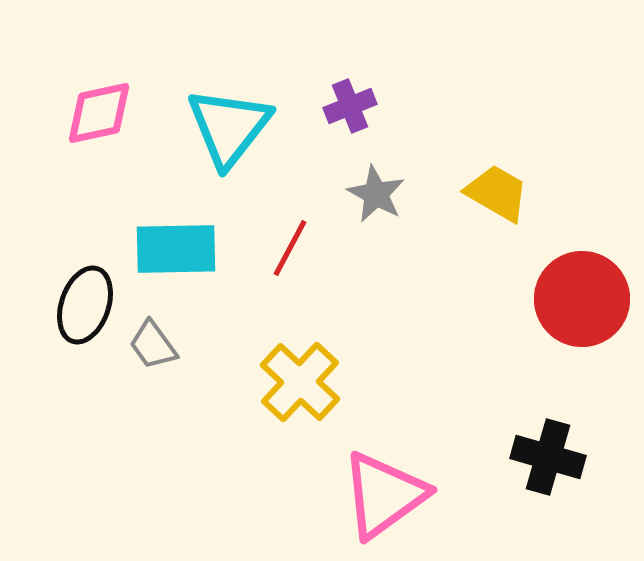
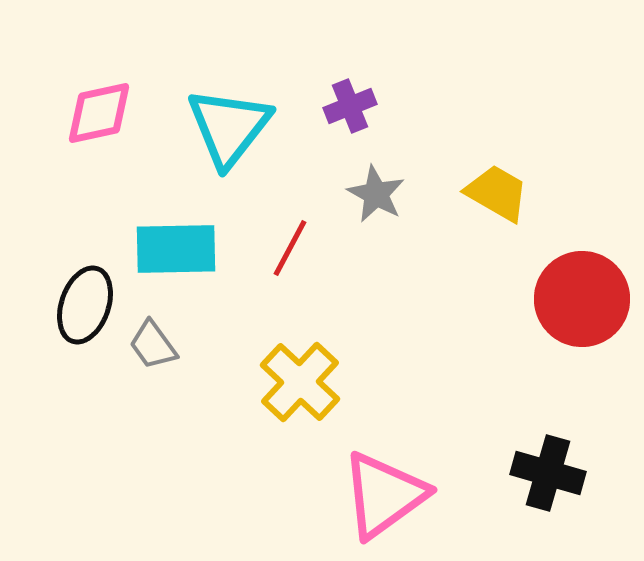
black cross: moved 16 px down
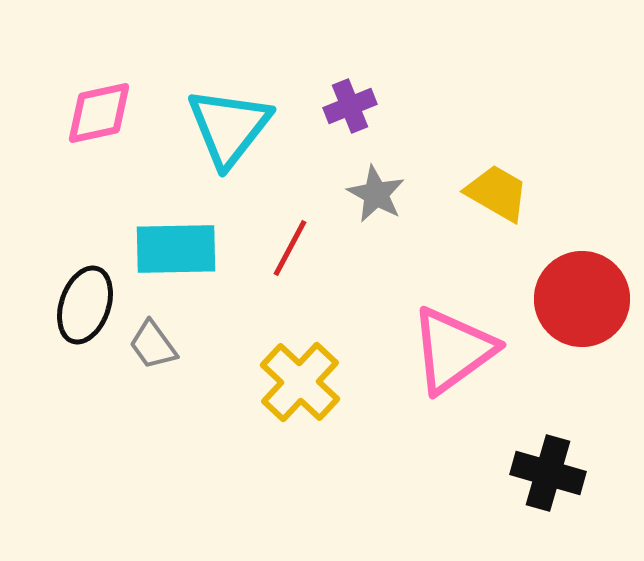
pink triangle: moved 69 px right, 145 px up
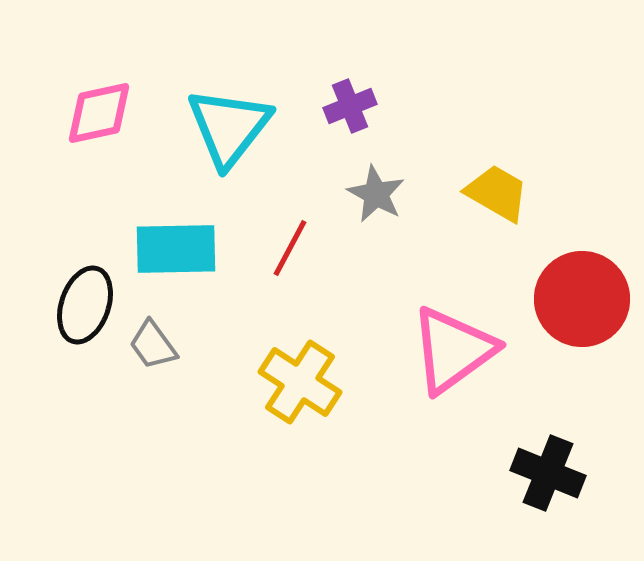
yellow cross: rotated 10 degrees counterclockwise
black cross: rotated 6 degrees clockwise
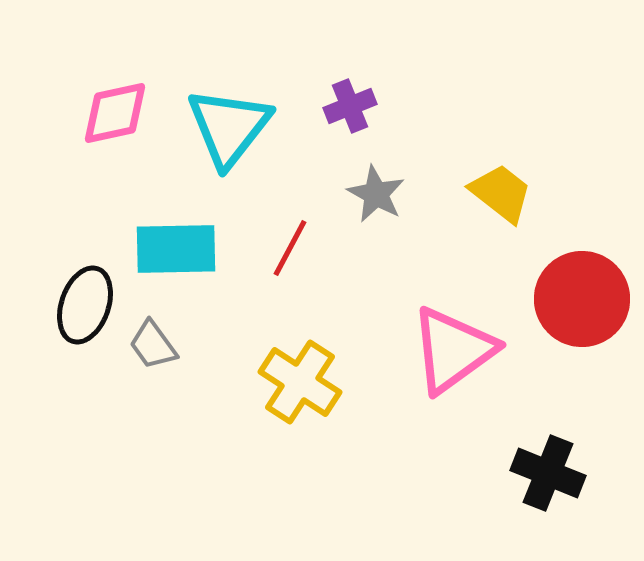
pink diamond: moved 16 px right
yellow trapezoid: moved 4 px right; rotated 8 degrees clockwise
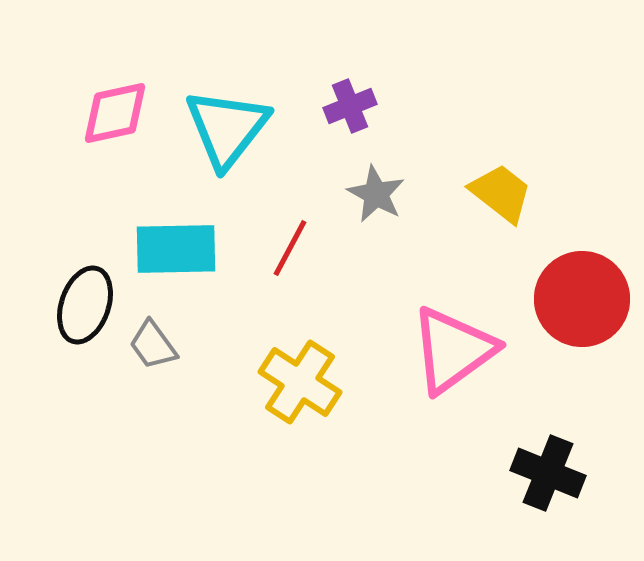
cyan triangle: moved 2 px left, 1 px down
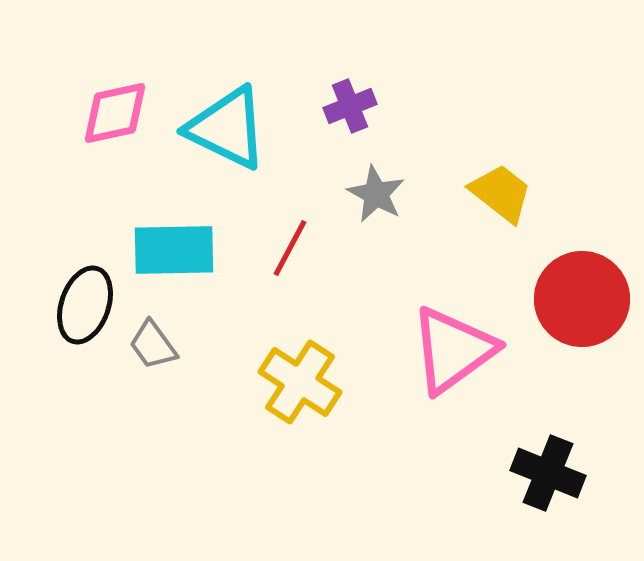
cyan triangle: rotated 42 degrees counterclockwise
cyan rectangle: moved 2 px left, 1 px down
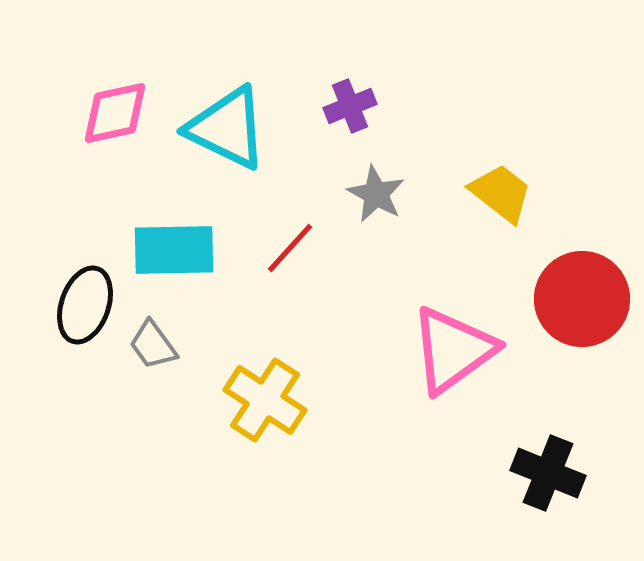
red line: rotated 14 degrees clockwise
yellow cross: moved 35 px left, 18 px down
